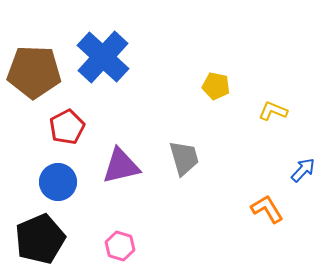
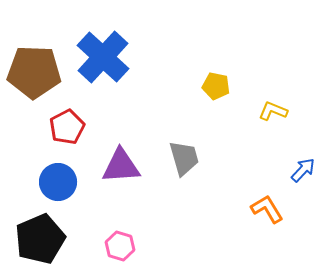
purple triangle: rotated 9 degrees clockwise
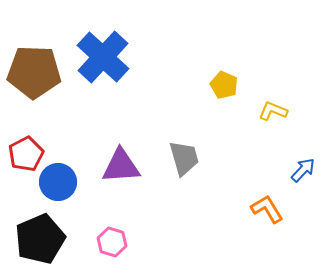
yellow pentagon: moved 8 px right, 1 px up; rotated 12 degrees clockwise
red pentagon: moved 41 px left, 27 px down
pink hexagon: moved 8 px left, 4 px up
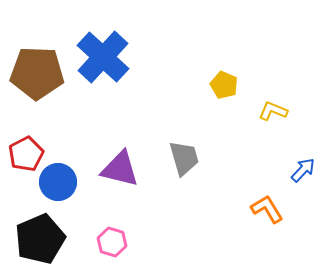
brown pentagon: moved 3 px right, 1 px down
purple triangle: moved 1 px left, 3 px down; rotated 18 degrees clockwise
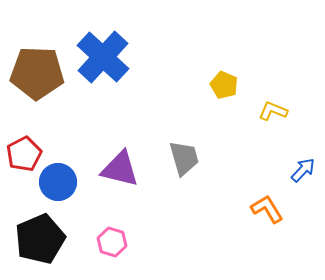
red pentagon: moved 2 px left
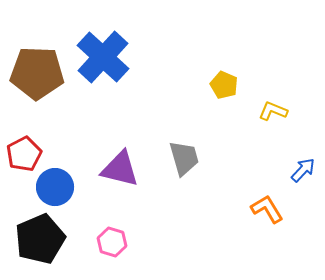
blue circle: moved 3 px left, 5 px down
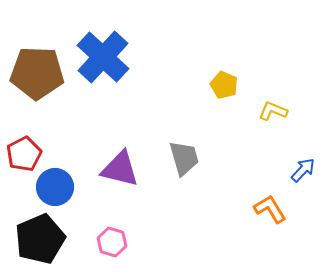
orange L-shape: moved 3 px right
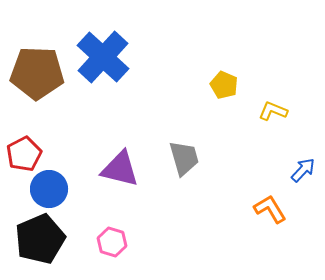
blue circle: moved 6 px left, 2 px down
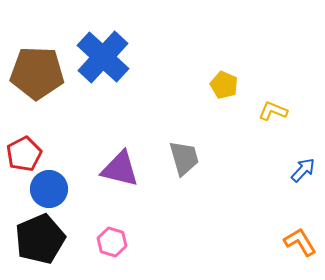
orange L-shape: moved 30 px right, 33 px down
